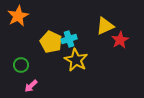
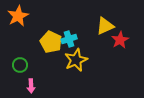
yellow star: rotated 20 degrees clockwise
green circle: moved 1 px left
pink arrow: rotated 48 degrees counterclockwise
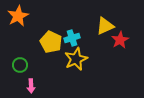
cyan cross: moved 3 px right, 1 px up
yellow star: moved 1 px up
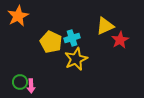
green circle: moved 17 px down
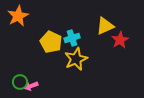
pink arrow: rotated 72 degrees clockwise
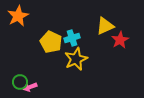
pink arrow: moved 1 px left, 1 px down
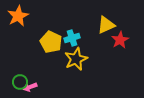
yellow triangle: moved 1 px right, 1 px up
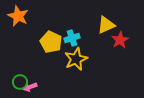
orange star: rotated 20 degrees counterclockwise
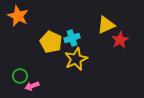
green circle: moved 6 px up
pink arrow: moved 2 px right, 1 px up
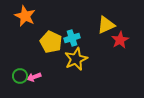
orange star: moved 7 px right
pink arrow: moved 2 px right, 9 px up
